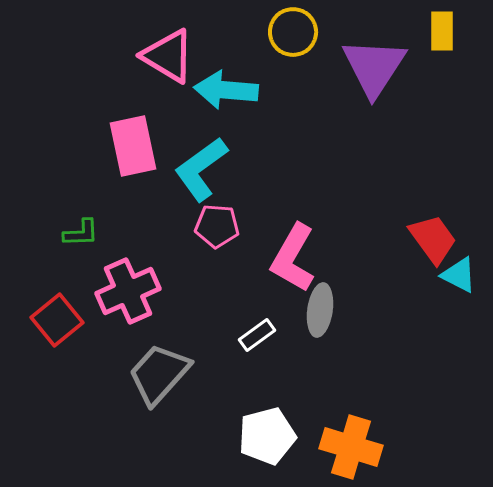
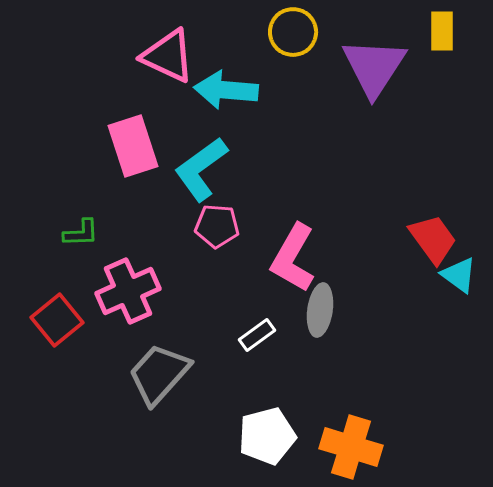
pink triangle: rotated 6 degrees counterclockwise
pink rectangle: rotated 6 degrees counterclockwise
cyan triangle: rotated 9 degrees clockwise
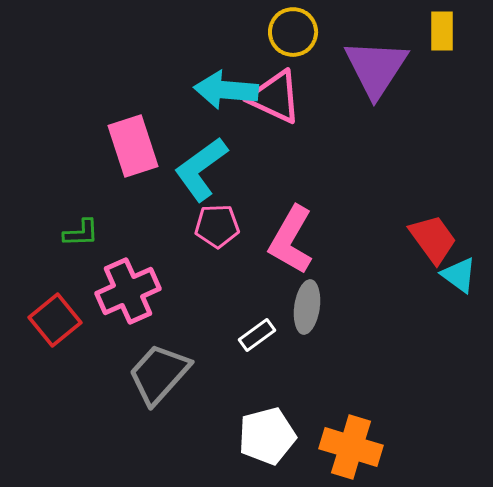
pink triangle: moved 107 px right, 41 px down
purple triangle: moved 2 px right, 1 px down
pink pentagon: rotated 6 degrees counterclockwise
pink L-shape: moved 2 px left, 18 px up
gray ellipse: moved 13 px left, 3 px up
red square: moved 2 px left
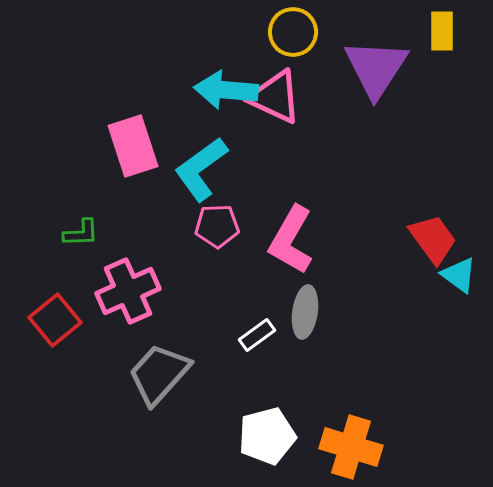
gray ellipse: moved 2 px left, 5 px down
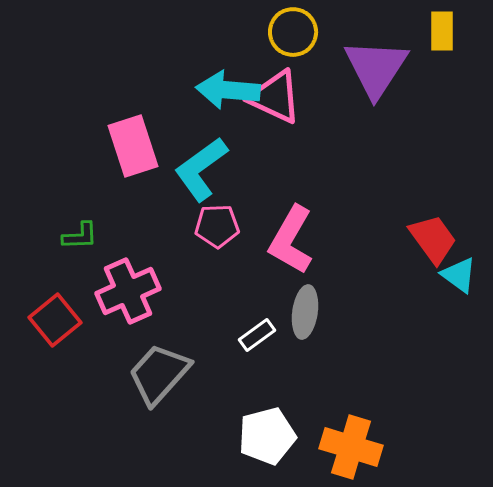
cyan arrow: moved 2 px right
green L-shape: moved 1 px left, 3 px down
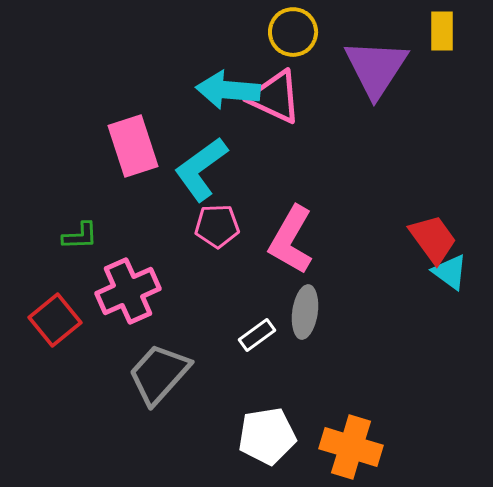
cyan triangle: moved 9 px left, 3 px up
white pentagon: rotated 6 degrees clockwise
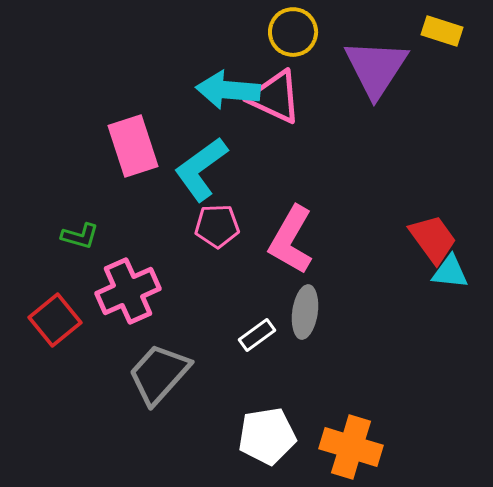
yellow rectangle: rotated 72 degrees counterclockwise
green L-shape: rotated 18 degrees clockwise
cyan triangle: rotated 30 degrees counterclockwise
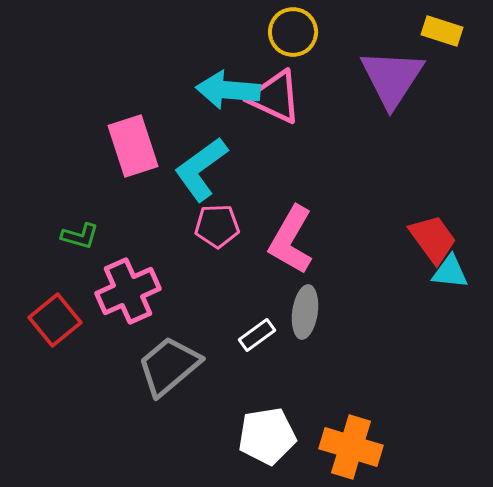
purple triangle: moved 16 px right, 10 px down
gray trapezoid: moved 10 px right, 8 px up; rotated 8 degrees clockwise
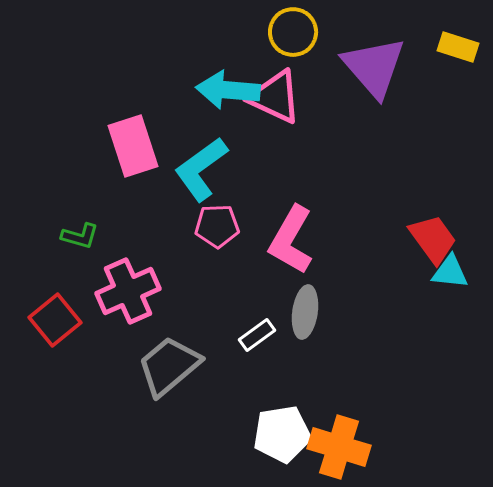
yellow rectangle: moved 16 px right, 16 px down
purple triangle: moved 18 px left, 11 px up; rotated 14 degrees counterclockwise
white pentagon: moved 15 px right, 2 px up
orange cross: moved 12 px left
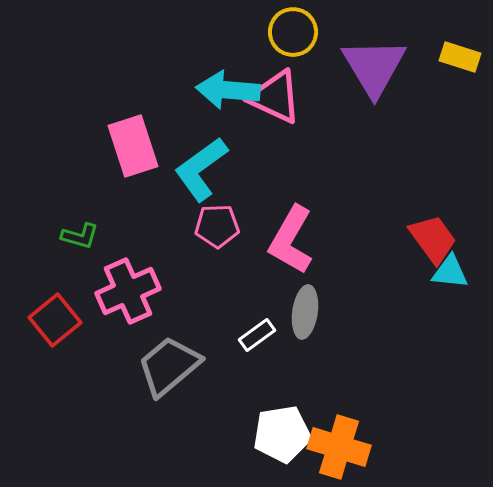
yellow rectangle: moved 2 px right, 10 px down
purple triangle: rotated 10 degrees clockwise
